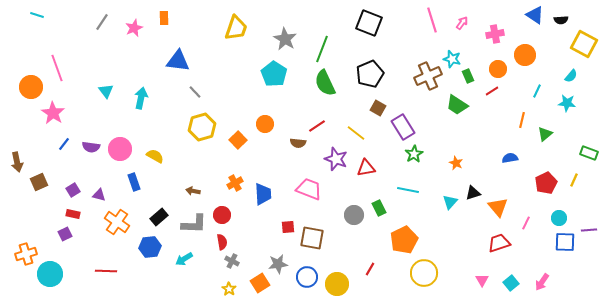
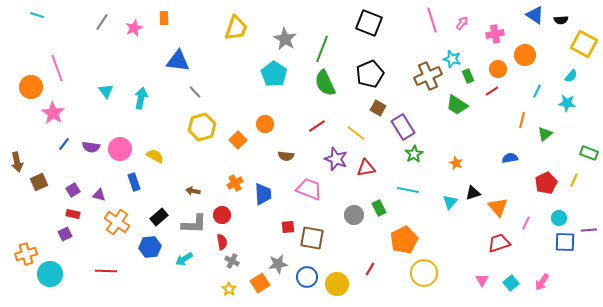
brown semicircle at (298, 143): moved 12 px left, 13 px down
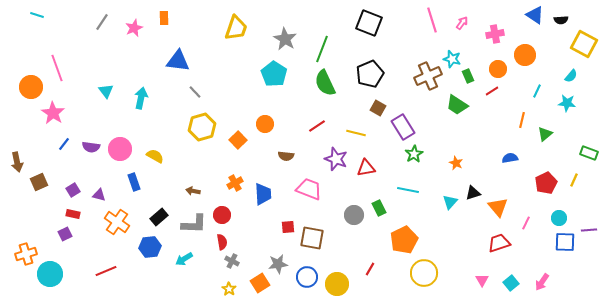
yellow line at (356, 133): rotated 24 degrees counterclockwise
red line at (106, 271): rotated 25 degrees counterclockwise
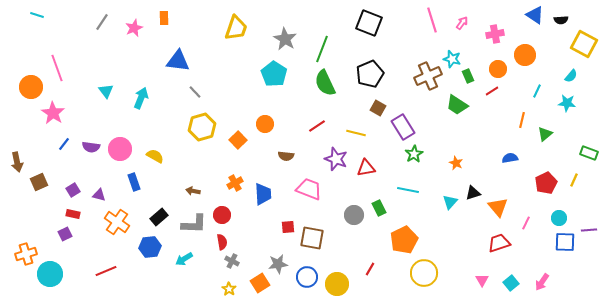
cyan arrow at (141, 98): rotated 10 degrees clockwise
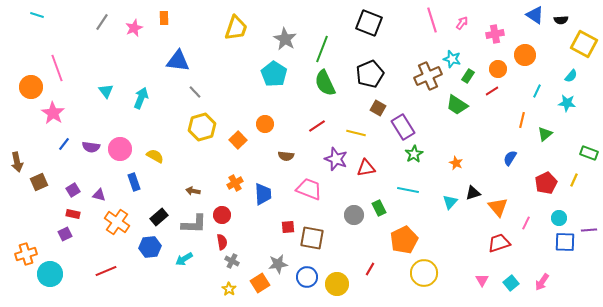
green rectangle at (468, 76): rotated 56 degrees clockwise
blue semicircle at (510, 158): rotated 49 degrees counterclockwise
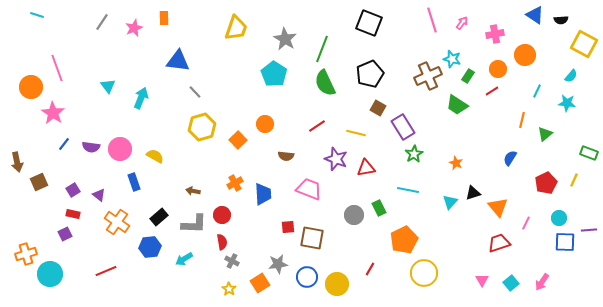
cyan triangle at (106, 91): moved 2 px right, 5 px up
purple triangle at (99, 195): rotated 24 degrees clockwise
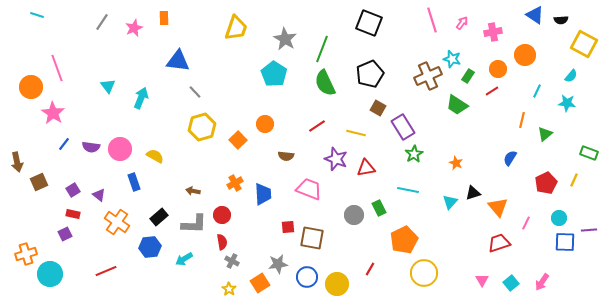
pink cross at (495, 34): moved 2 px left, 2 px up
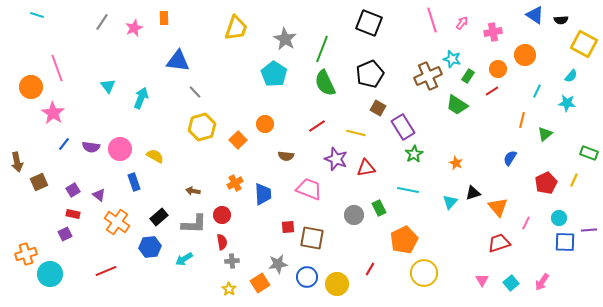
gray cross at (232, 261): rotated 32 degrees counterclockwise
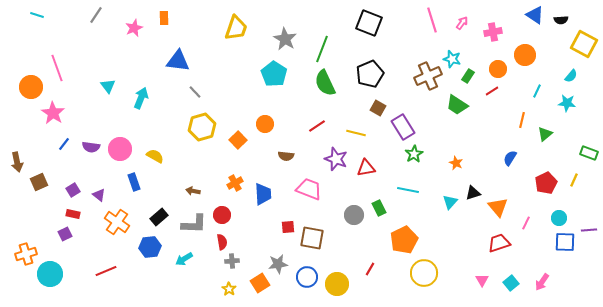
gray line at (102, 22): moved 6 px left, 7 px up
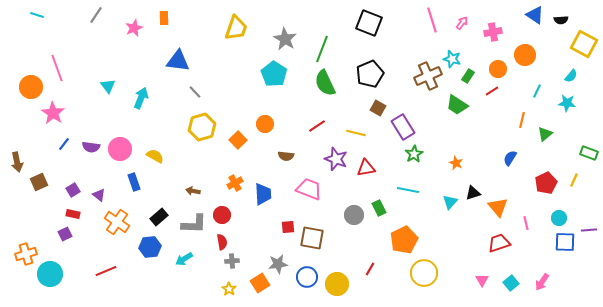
pink line at (526, 223): rotated 40 degrees counterclockwise
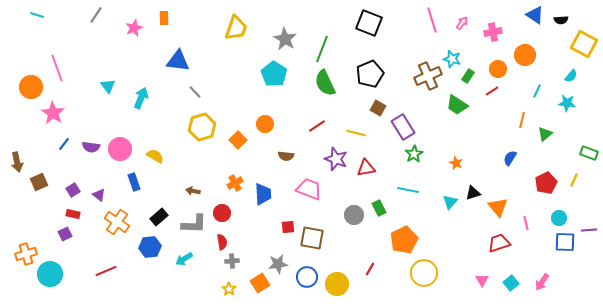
red circle at (222, 215): moved 2 px up
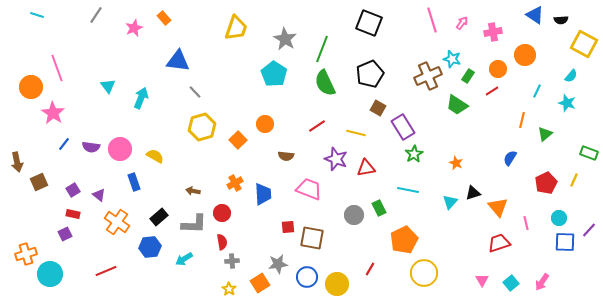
orange rectangle at (164, 18): rotated 40 degrees counterclockwise
cyan star at (567, 103): rotated 12 degrees clockwise
purple line at (589, 230): rotated 42 degrees counterclockwise
